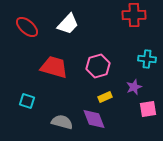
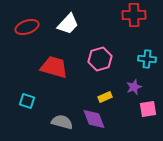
red ellipse: rotated 60 degrees counterclockwise
pink hexagon: moved 2 px right, 7 px up
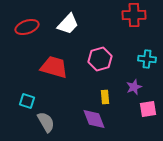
yellow rectangle: rotated 72 degrees counterclockwise
gray semicircle: moved 16 px left; rotated 45 degrees clockwise
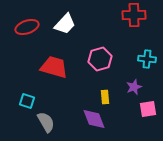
white trapezoid: moved 3 px left
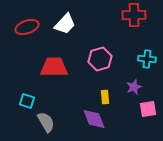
red trapezoid: rotated 16 degrees counterclockwise
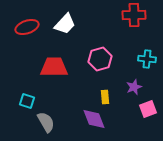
pink square: rotated 12 degrees counterclockwise
